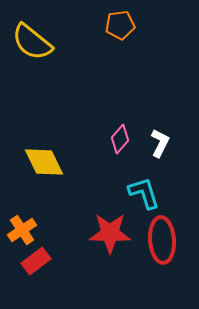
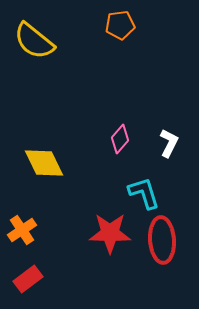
yellow semicircle: moved 2 px right, 1 px up
white L-shape: moved 9 px right
yellow diamond: moved 1 px down
red rectangle: moved 8 px left, 18 px down
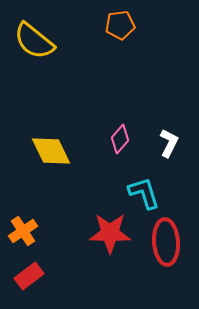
yellow diamond: moved 7 px right, 12 px up
orange cross: moved 1 px right, 1 px down
red ellipse: moved 4 px right, 2 px down
red rectangle: moved 1 px right, 3 px up
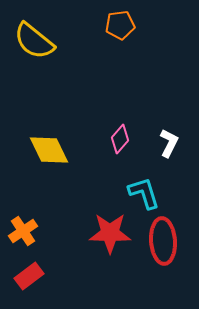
yellow diamond: moved 2 px left, 1 px up
red ellipse: moved 3 px left, 1 px up
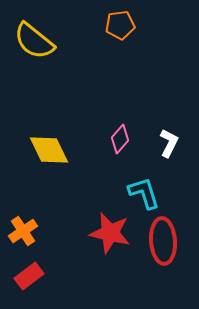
red star: rotated 12 degrees clockwise
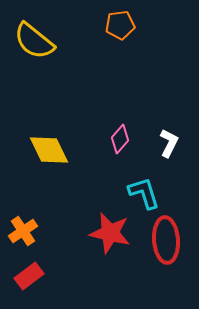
red ellipse: moved 3 px right, 1 px up
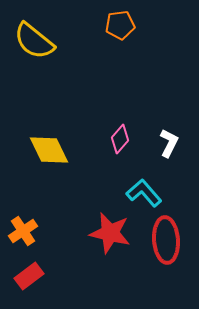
cyan L-shape: rotated 24 degrees counterclockwise
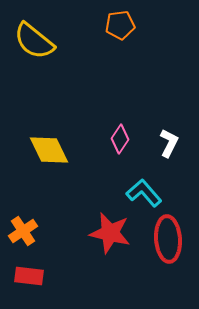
pink diamond: rotated 8 degrees counterclockwise
red ellipse: moved 2 px right, 1 px up
red rectangle: rotated 44 degrees clockwise
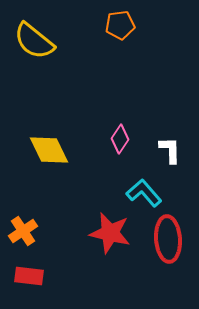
white L-shape: moved 1 px right, 7 px down; rotated 28 degrees counterclockwise
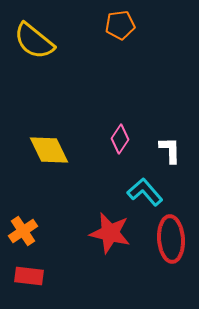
cyan L-shape: moved 1 px right, 1 px up
red ellipse: moved 3 px right
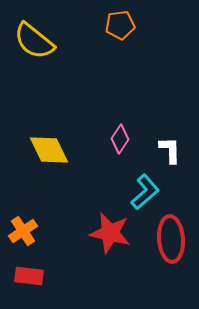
cyan L-shape: rotated 90 degrees clockwise
